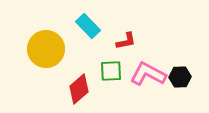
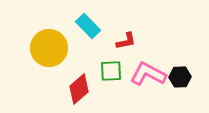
yellow circle: moved 3 px right, 1 px up
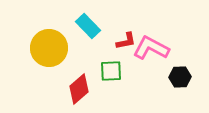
pink L-shape: moved 3 px right, 26 px up
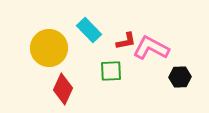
cyan rectangle: moved 1 px right, 4 px down
red diamond: moved 16 px left; rotated 24 degrees counterclockwise
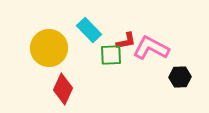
green square: moved 16 px up
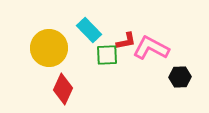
green square: moved 4 px left
